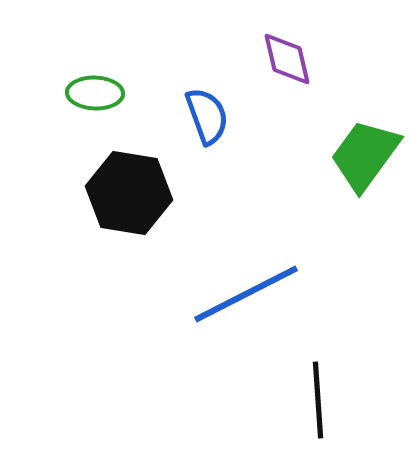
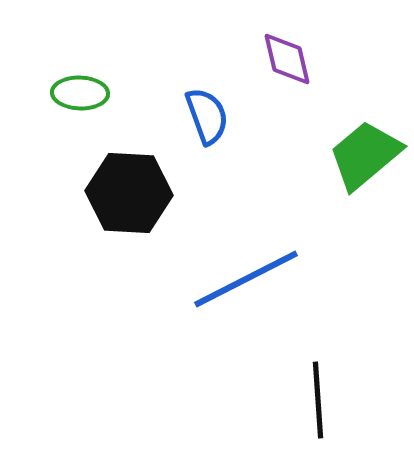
green ellipse: moved 15 px left
green trapezoid: rotated 14 degrees clockwise
black hexagon: rotated 6 degrees counterclockwise
blue line: moved 15 px up
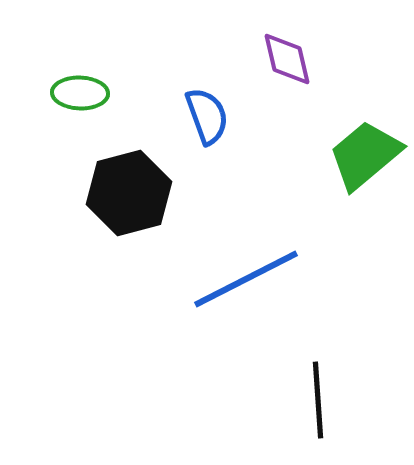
black hexagon: rotated 18 degrees counterclockwise
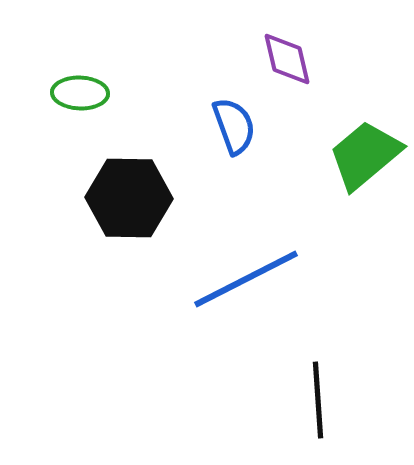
blue semicircle: moved 27 px right, 10 px down
black hexagon: moved 5 px down; rotated 16 degrees clockwise
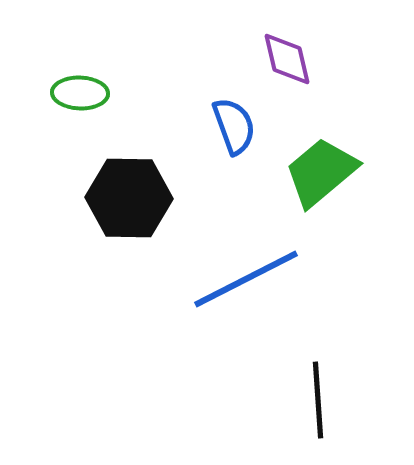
green trapezoid: moved 44 px left, 17 px down
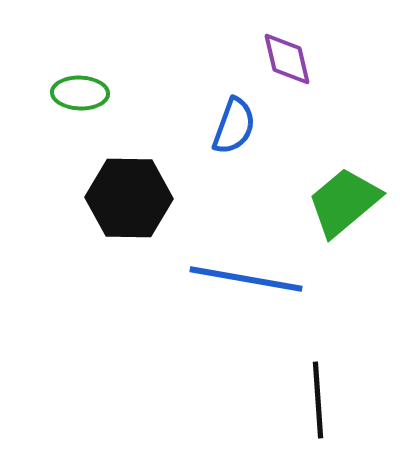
blue semicircle: rotated 40 degrees clockwise
green trapezoid: moved 23 px right, 30 px down
blue line: rotated 37 degrees clockwise
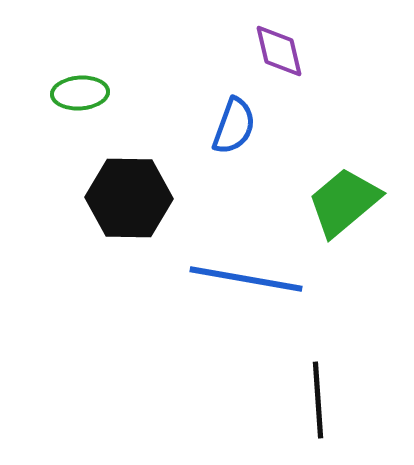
purple diamond: moved 8 px left, 8 px up
green ellipse: rotated 6 degrees counterclockwise
